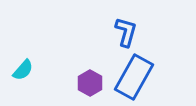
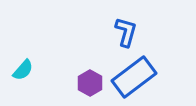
blue rectangle: rotated 24 degrees clockwise
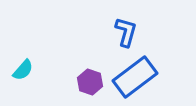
blue rectangle: moved 1 px right
purple hexagon: moved 1 px up; rotated 10 degrees counterclockwise
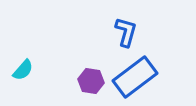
purple hexagon: moved 1 px right, 1 px up; rotated 10 degrees counterclockwise
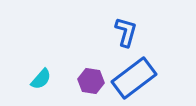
cyan semicircle: moved 18 px right, 9 px down
blue rectangle: moved 1 px left, 1 px down
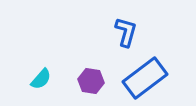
blue rectangle: moved 11 px right
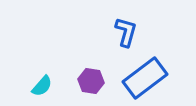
cyan semicircle: moved 1 px right, 7 px down
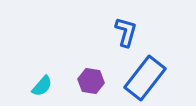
blue rectangle: rotated 15 degrees counterclockwise
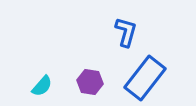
purple hexagon: moved 1 px left, 1 px down
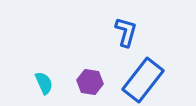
blue rectangle: moved 2 px left, 2 px down
cyan semicircle: moved 2 px right, 3 px up; rotated 65 degrees counterclockwise
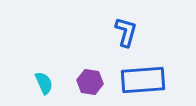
blue rectangle: rotated 48 degrees clockwise
